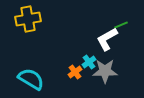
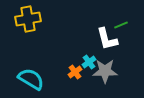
white L-shape: rotated 75 degrees counterclockwise
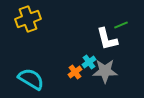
yellow cross: rotated 10 degrees counterclockwise
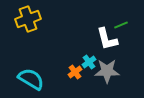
gray star: moved 2 px right
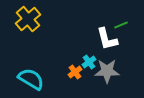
yellow cross: rotated 20 degrees counterclockwise
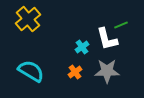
cyan cross: moved 7 px left, 15 px up
cyan semicircle: moved 8 px up
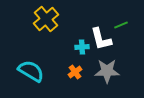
yellow cross: moved 18 px right
white L-shape: moved 6 px left
cyan cross: rotated 32 degrees clockwise
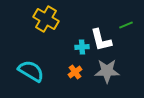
yellow cross: rotated 20 degrees counterclockwise
green line: moved 5 px right
white L-shape: moved 1 px down
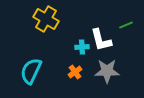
cyan semicircle: rotated 96 degrees counterclockwise
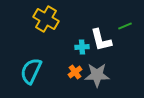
green line: moved 1 px left, 1 px down
gray star: moved 10 px left, 4 px down
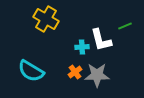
cyan semicircle: rotated 84 degrees counterclockwise
